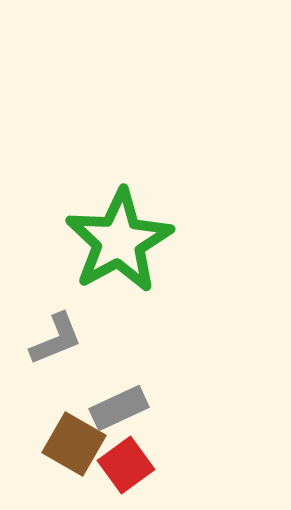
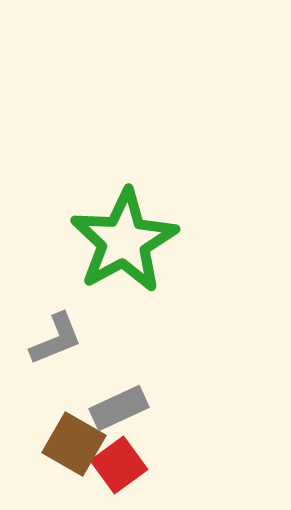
green star: moved 5 px right
red square: moved 7 px left
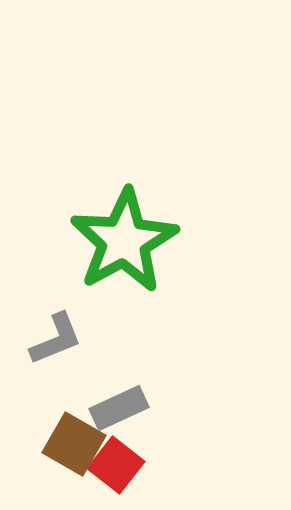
red square: moved 3 px left; rotated 16 degrees counterclockwise
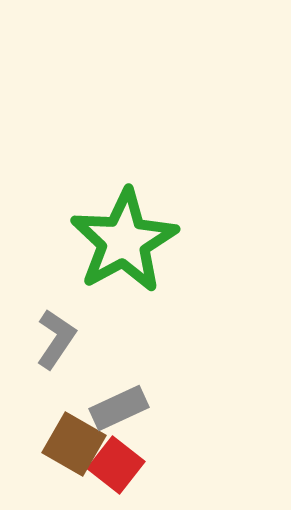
gray L-shape: rotated 34 degrees counterclockwise
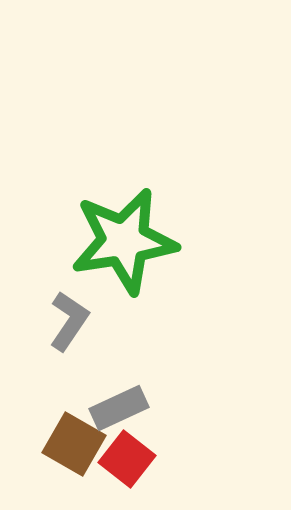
green star: rotated 20 degrees clockwise
gray L-shape: moved 13 px right, 18 px up
red square: moved 11 px right, 6 px up
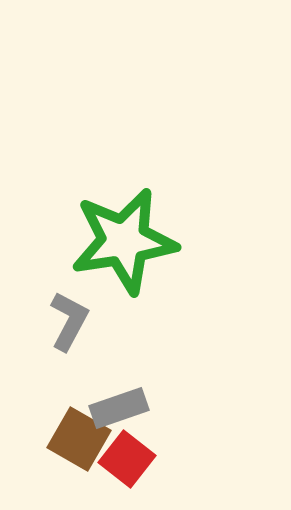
gray L-shape: rotated 6 degrees counterclockwise
gray rectangle: rotated 6 degrees clockwise
brown square: moved 5 px right, 5 px up
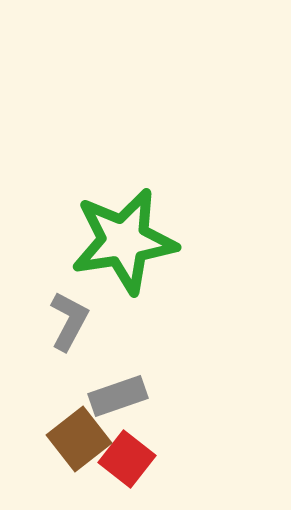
gray rectangle: moved 1 px left, 12 px up
brown square: rotated 22 degrees clockwise
